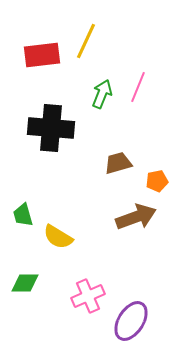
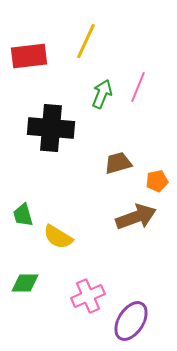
red rectangle: moved 13 px left, 1 px down
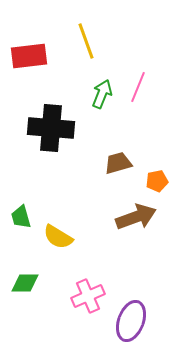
yellow line: rotated 45 degrees counterclockwise
green trapezoid: moved 2 px left, 2 px down
purple ellipse: rotated 12 degrees counterclockwise
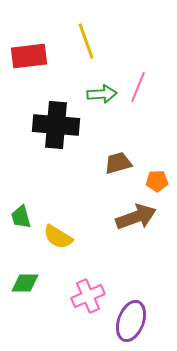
green arrow: rotated 64 degrees clockwise
black cross: moved 5 px right, 3 px up
orange pentagon: rotated 10 degrees clockwise
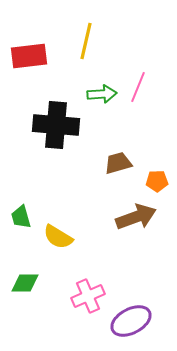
yellow line: rotated 33 degrees clockwise
purple ellipse: rotated 42 degrees clockwise
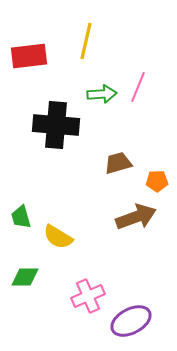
green diamond: moved 6 px up
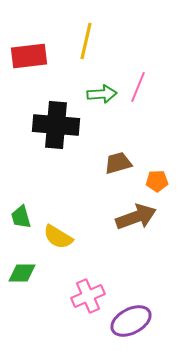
green diamond: moved 3 px left, 4 px up
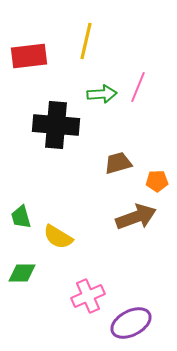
purple ellipse: moved 2 px down
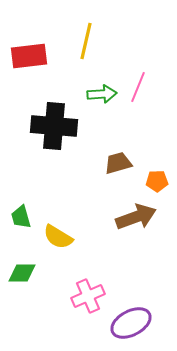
black cross: moved 2 px left, 1 px down
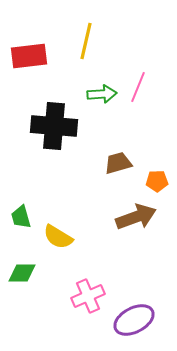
purple ellipse: moved 3 px right, 3 px up
